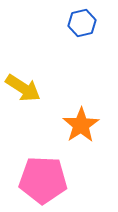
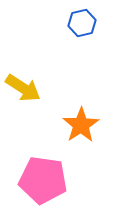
pink pentagon: rotated 6 degrees clockwise
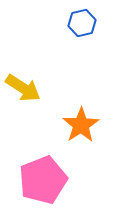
pink pentagon: rotated 30 degrees counterclockwise
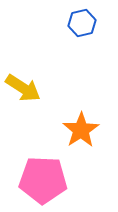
orange star: moved 5 px down
pink pentagon: rotated 24 degrees clockwise
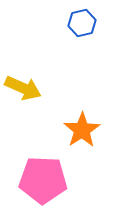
yellow arrow: rotated 9 degrees counterclockwise
orange star: moved 1 px right
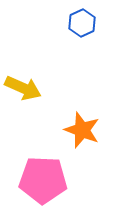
blue hexagon: rotated 12 degrees counterclockwise
orange star: rotated 18 degrees counterclockwise
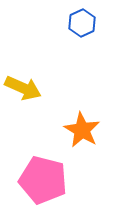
orange star: rotated 9 degrees clockwise
pink pentagon: rotated 12 degrees clockwise
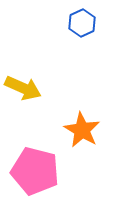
pink pentagon: moved 8 px left, 9 px up
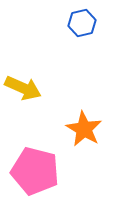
blue hexagon: rotated 12 degrees clockwise
orange star: moved 2 px right, 1 px up
